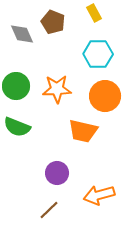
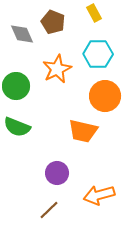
orange star: moved 20 px up; rotated 24 degrees counterclockwise
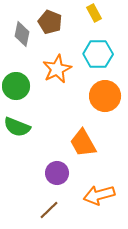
brown pentagon: moved 3 px left
gray diamond: rotated 35 degrees clockwise
orange trapezoid: moved 12 px down; rotated 48 degrees clockwise
